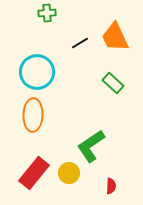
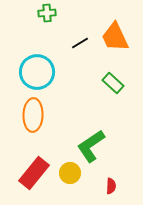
yellow circle: moved 1 px right
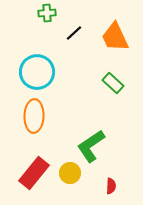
black line: moved 6 px left, 10 px up; rotated 12 degrees counterclockwise
orange ellipse: moved 1 px right, 1 px down
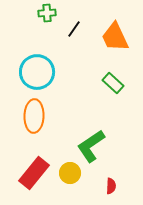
black line: moved 4 px up; rotated 12 degrees counterclockwise
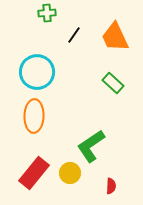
black line: moved 6 px down
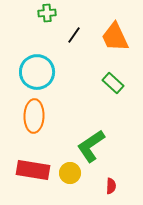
red rectangle: moved 1 px left, 3 px up; rotated 60 degrees clockwise
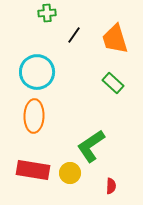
orange trapezoid: moved 2 px down; rotated 8 degrees clockwise
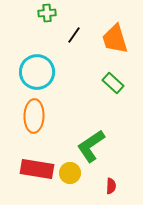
red rectangle: moved 4 px right, 1 px up
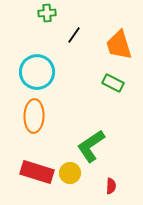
orange trapezoid: moved 4 px right, 6 px down
green rectangle: rotated 15 degrees counterclockwise
red rectangle: moved 3 px down; rotated 8 degrees clockwise
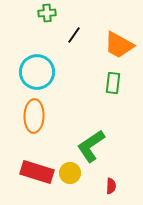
orange trapezoid: rotated 44 degrees counterclockwise
green rectangle: rotated 70 degrees clockwise
